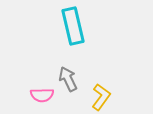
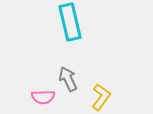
cyan rectangle: moved 3 px left, 4 px up
pink semicircle: moved 1 px right, 2 px down
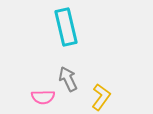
cyan rectangle: moved 4 px left, 5 px down
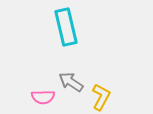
gray arrow: moved 3 px right, 3 px down; rotated 30 degrees counterclockwise
yellow L-shape: rotated 8 degrees counterclockwise
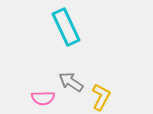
cyan rectangle: rotated 12 degrees counterclockwise
pink semicircle: moved 1 px down
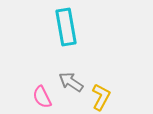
cyan rectangle: rotated 15 degrees clockwise
pink semicircle: moved 1 px left, 1 px up; rotated 65 degrees clockwise
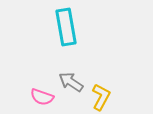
pink semicircle: rotated 45 degrees counterclockwise
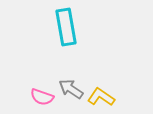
gray arrow: moved 7 px down
yellow L-shape: rotated 84 degrees counterclockwise
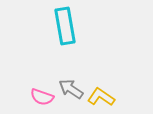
cyan rectangle: moved 1 px left, 1 px up
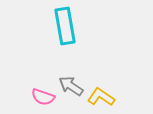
gray arrow: moved 3 px up
pink semicircle: moved 1 px right
